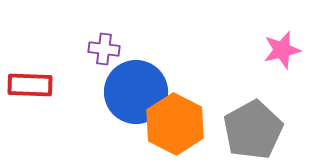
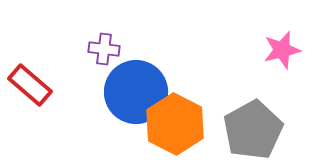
red rectangle: rotated 39 degrees clockwise
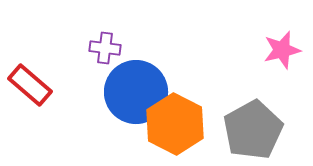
purple cross: moved 1 px right, 1 px up
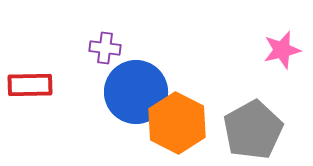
red rectangle: rotated 42 degrees counterclockwise
orange hexagon: moved 2 px right, 1 px up
